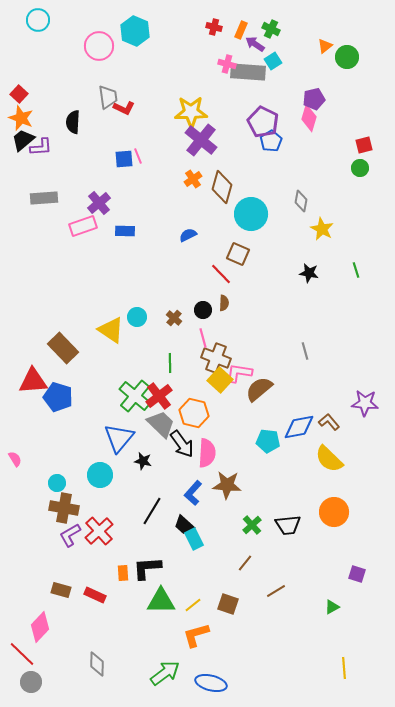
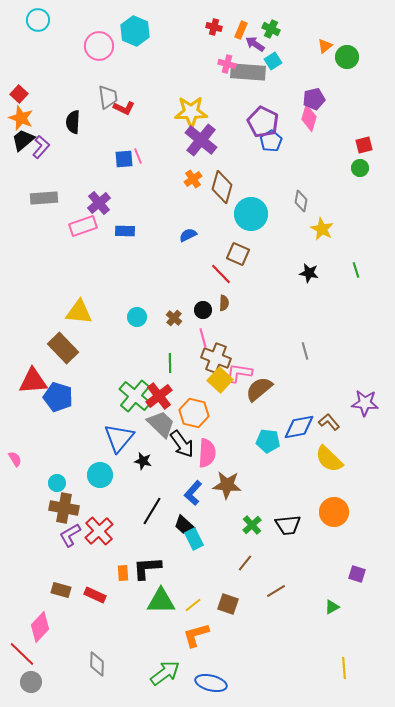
purple L-shape at (41, 147): rotated 45 degrees counterclockwise
yellow triangle at (111, 330): moved 32 px left, 18 px up; rotated 28 degrees counterclockwise
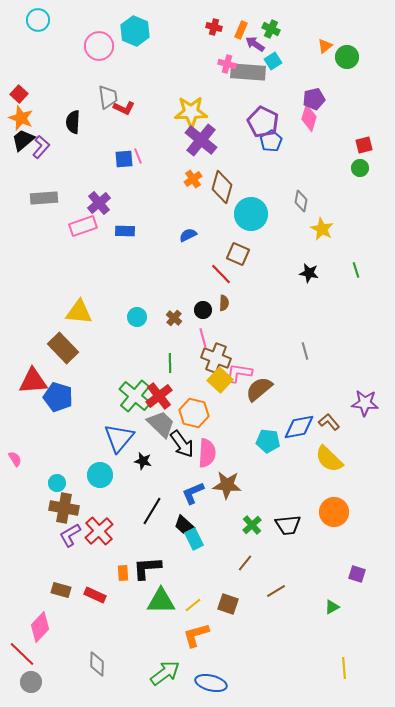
blue L-shape at (193, 493): rotated 25 degrees clockwise
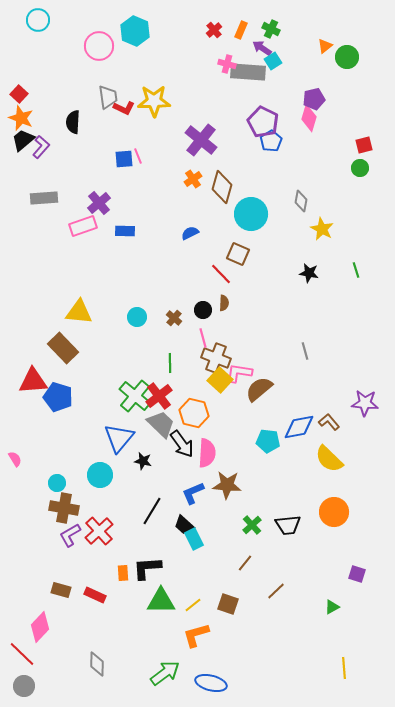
red cross at (214, 27): moved 3 px down; rotated 35 degrees clockwise
purple arrow at (255, 44): moved 7 px right, 4 px down
yellow star at (191, 112): moved 37 px left, 11 px up
blue semicircle at (188, 235): moved 2 px right, 2 px up
brown line at (276, 591): rotated 12 degrees counterclockwise
gray circle at (31, 682): moved 7 px left, 4 px down
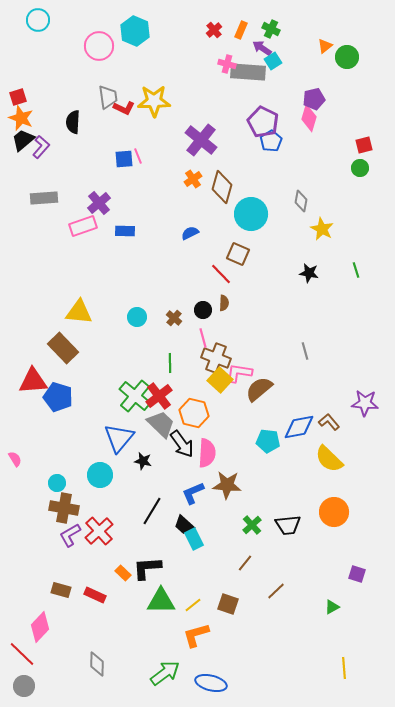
red square at (19, 94): moved 1 px left, 3 px down; rotated 30 degrees clockwise
orange rectangle at (123, 573): rotated 42 degrees counterclockwise
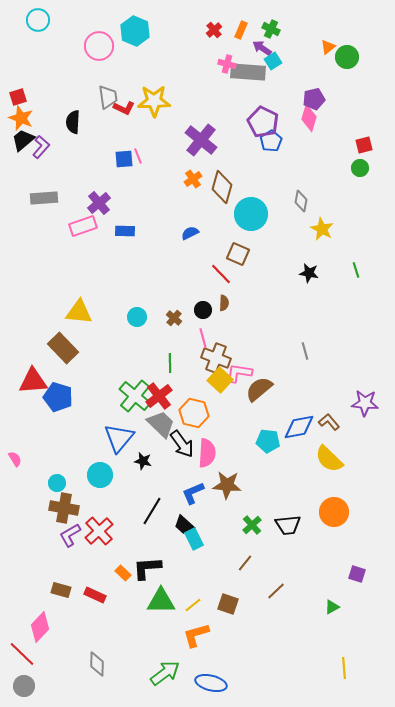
orange triangle at (325, 46): moved 3 px right, 1 px down
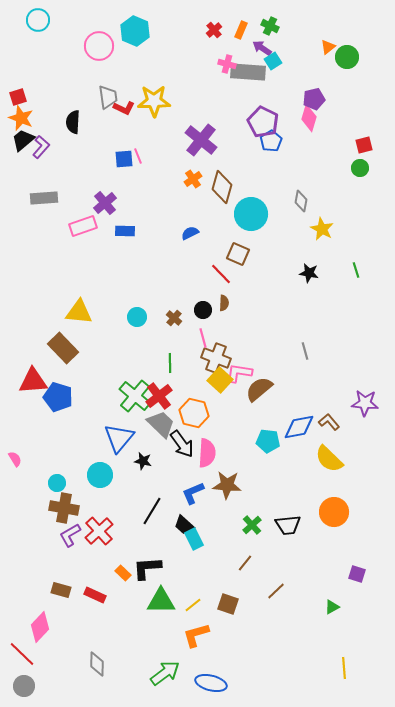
green cross at (271, 29): moved 1 px left, 3 px up
purple cross at (99, 203): moved 6 px right
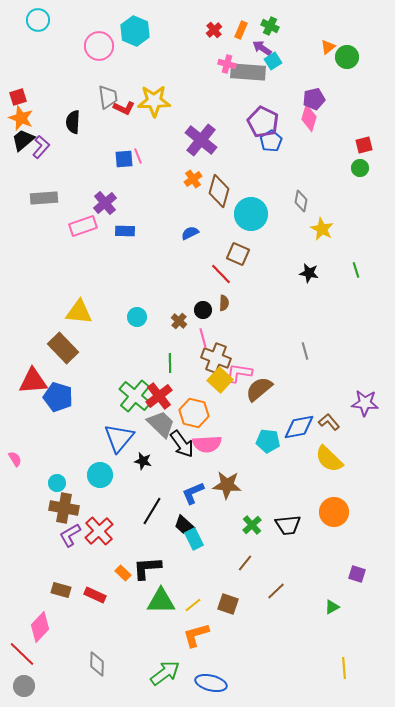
brown diamond at (222, 187): moved 3 px left, 4 px down
brown cross at (174, 318): moved 5 px right, 3 px down
pink semicircle at (207, 453): moved 9 px up; rotated 84 degrees clockwise
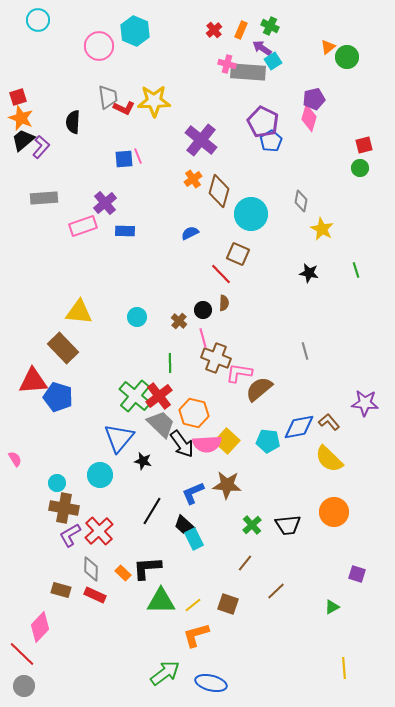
yellow square at (220, 380): moved 7 px right, 61 px down
gray diamond at (97, 664): moved 6 px left, 95 px up
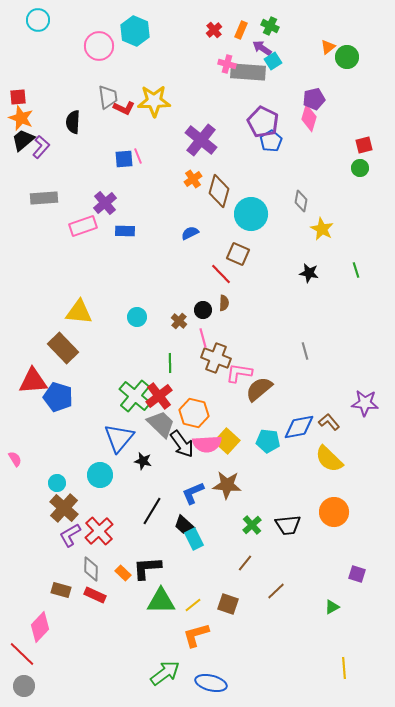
red square at (18, 97): rotated 12 degrees clockwise
brown cross at (64, 508): rotated 32 degrees clockwise
